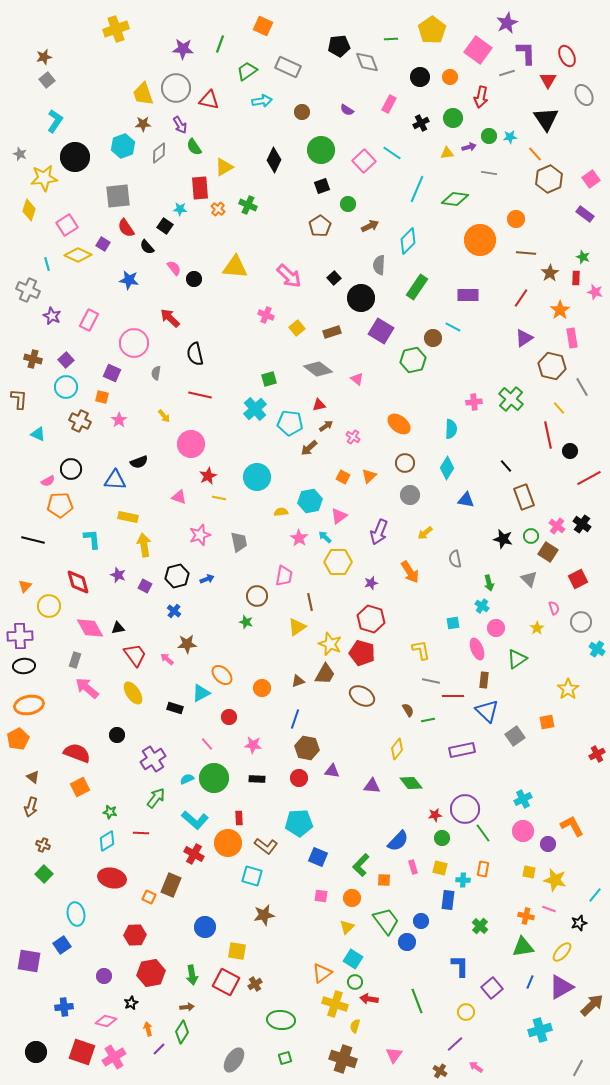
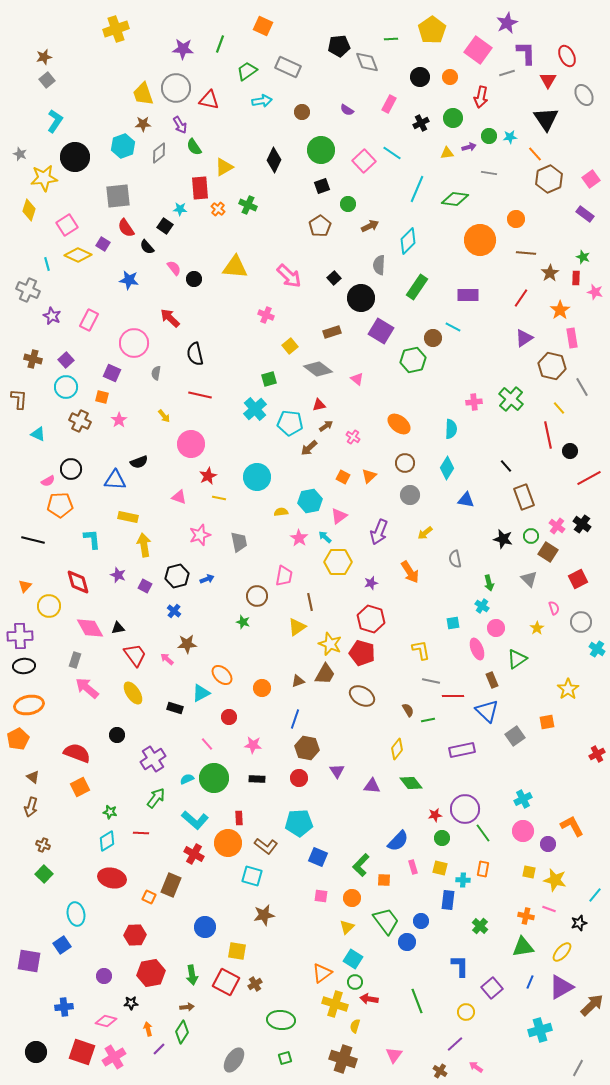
yellow square at (297, 328): moved 7 px left, 18 px down
green star at (246, 622): moved 3 px left
brown rectangle at (484, 680): moved 8 px right; rotated 28 degrees counterclockwise
purple triangle at (332, 771): moved 5 px right; rotated 49 degrees clockwise
black star at (131, 1003): rotated 24 degrees clockwise
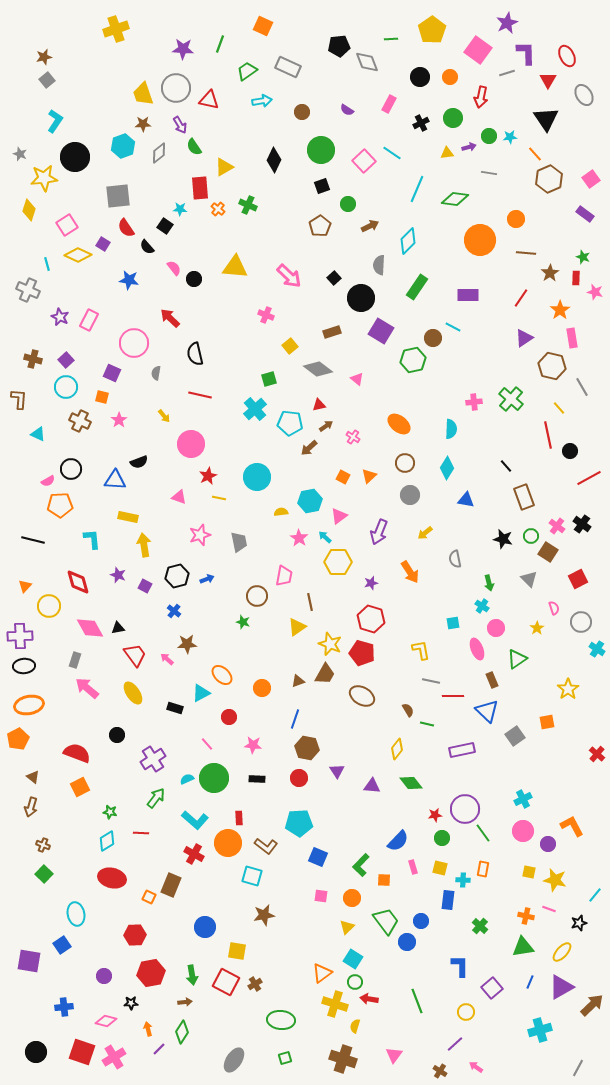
purple star at (52, 316): moved 8 px right, 1 px down
green line at (428, 720): moved 1 px left, 4 px down; rotated 24 degrees clockwise
red cross at (597, 754): rotated 21 degrees counterclockwise
brown arrow at (187, 1007): moved 2 px left, 5 px up
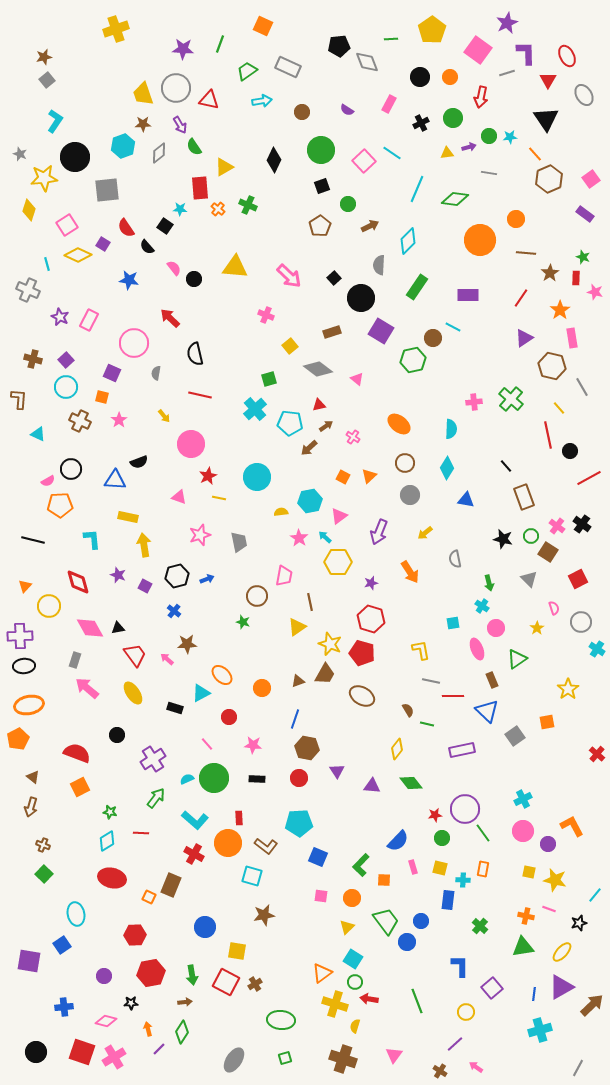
gray square at (118, 196): moved 11 px left, 6 px up
blue line at (530, 982): moved 4 px right, 12 px down; rotated 16 degrees counterclockwise
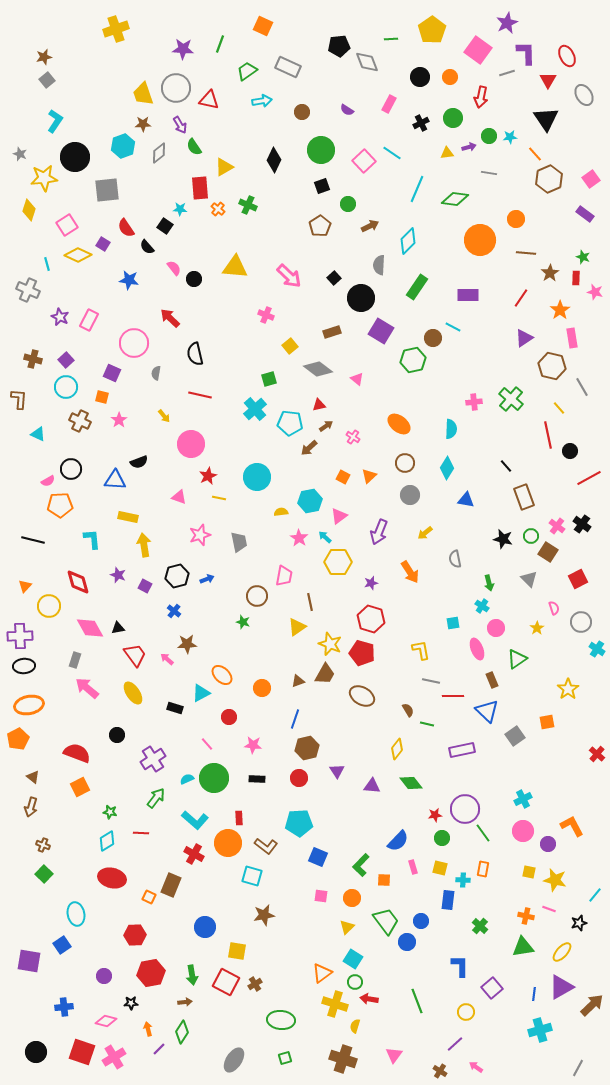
brown hexagon at (307, 748): rotated 25 degrees counterclockwise
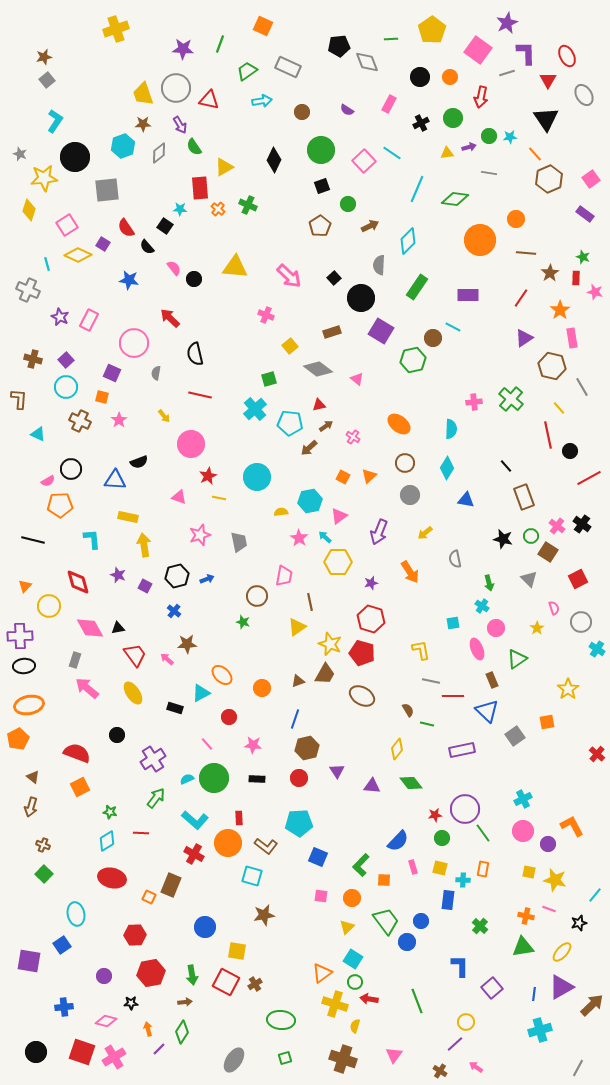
yellow circle at (466, 1012): moved 10 px down
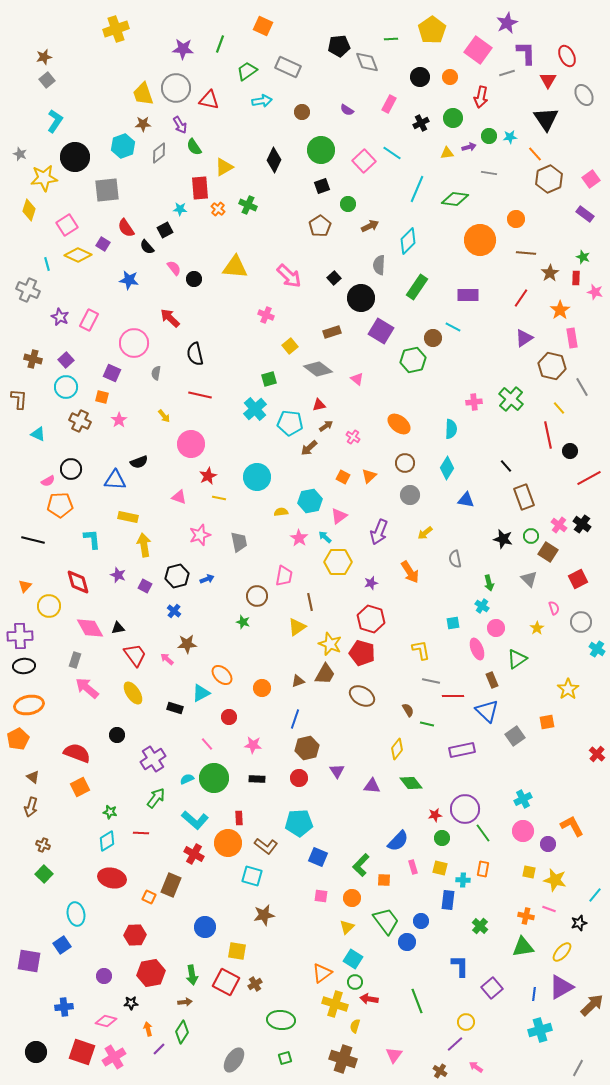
black square at (165, 226): moved 4 px down; rotated 28 degrees clockwise
pink cross at (557, 526): moved 2 px right, 1 px up
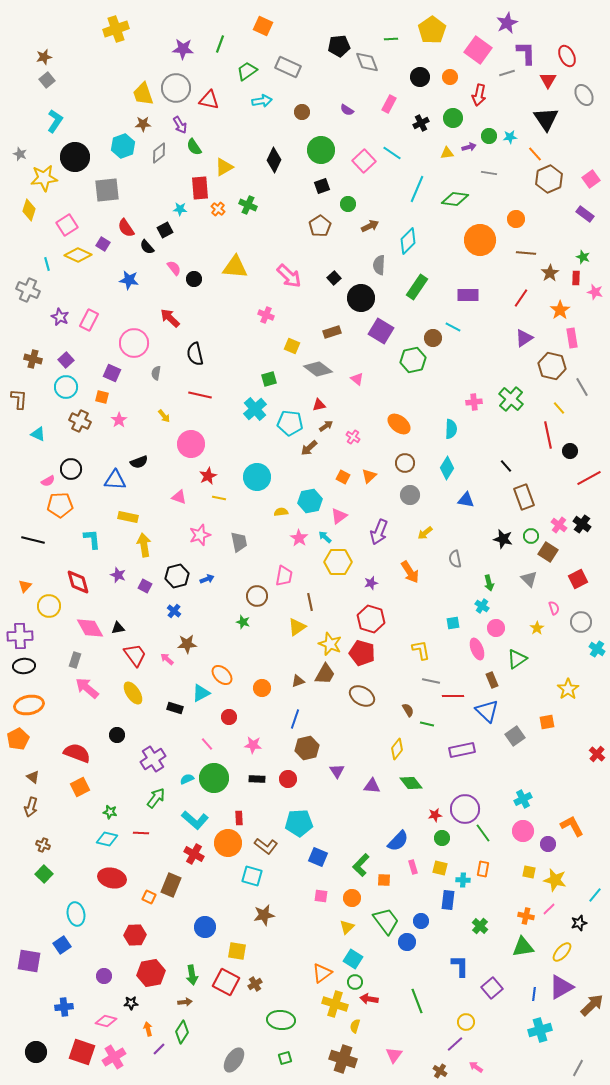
red arrow at (481, 97): moved 2 px left, 2 px up
yellow square at (290, 346): moved 2 px right; rotated 28 degrees counterclockwise
red circle at (299, 778): moved 11 px left, 1 px down
cyan diamond at (107, 841): moved 2 px up; rotated 45 degrees clockwise
pink line at (549, 909): rotated 64 degrees counterclockwise
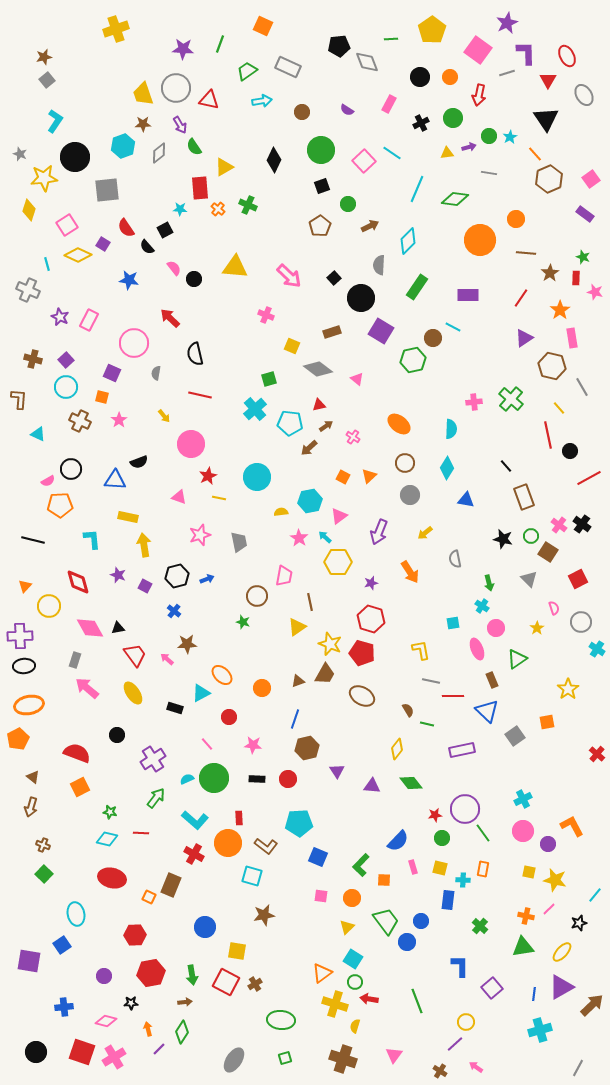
cyan star at (510, 137): rotated 24 degrees counterclockwise
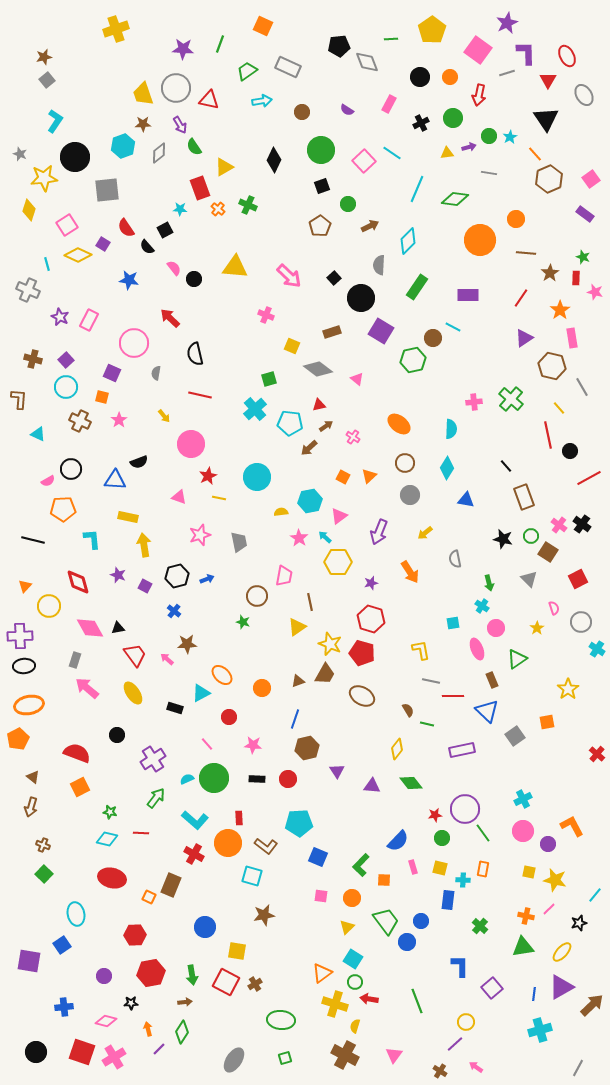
red rectangle at (200, 188): rotated 15 degrees counterclockwise
orange pentagon at (60, 505): moved 3 px right, 4 px down
brown cross at (343, 1059): moved 2 px right, 4 px up; rotated 8 degrees clockwise
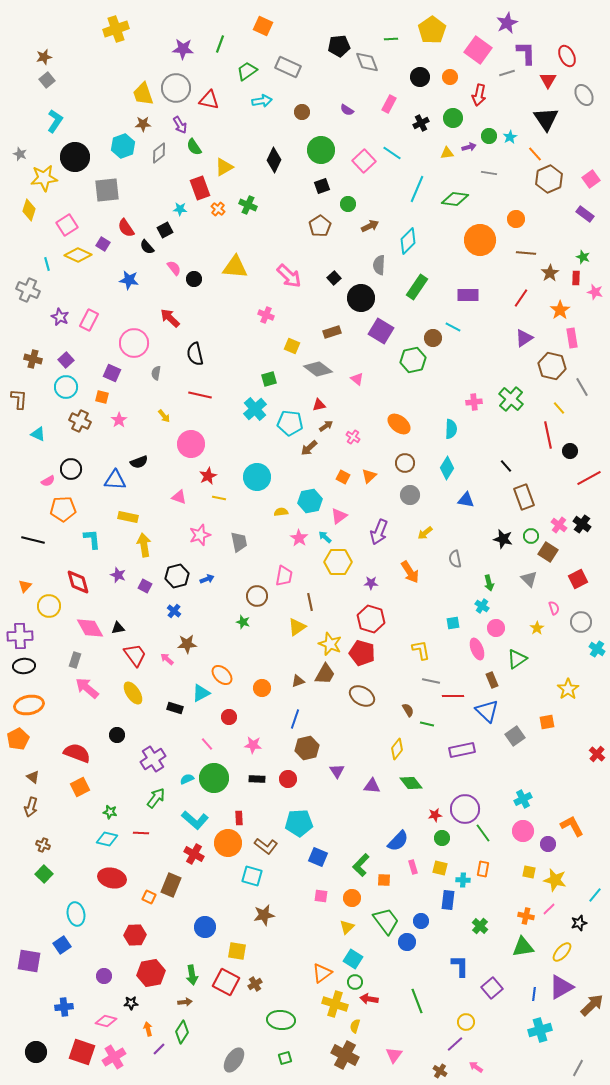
purple star at (371, 583): rotated 16 degrees clockwise
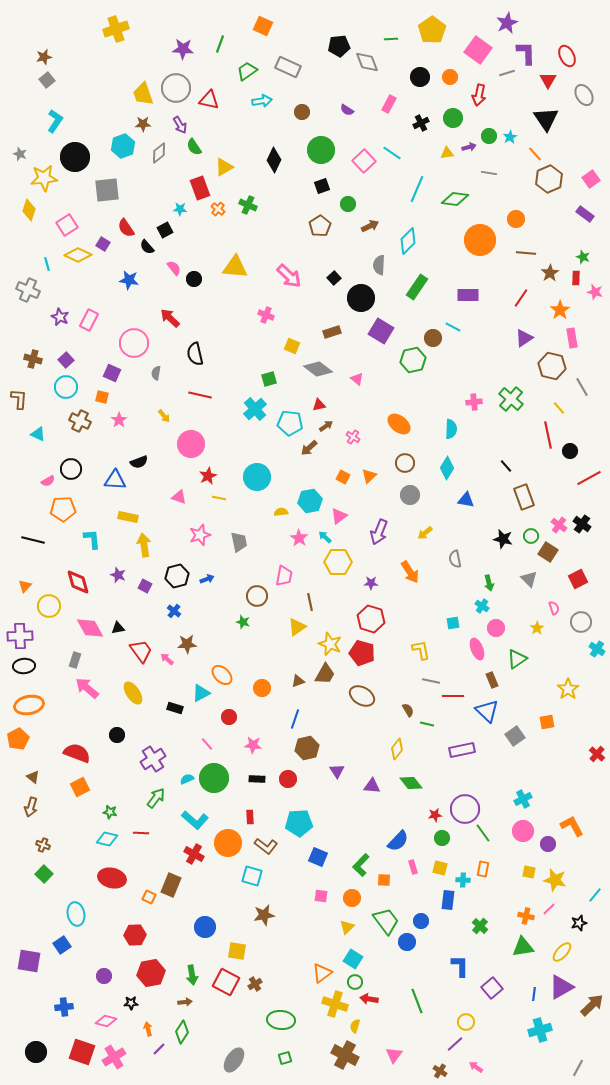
red trapezoid at (135, 655): moved 6 px right, 4 px up
red rectangle at (239, 818): moved 11 px right, 1 px up
